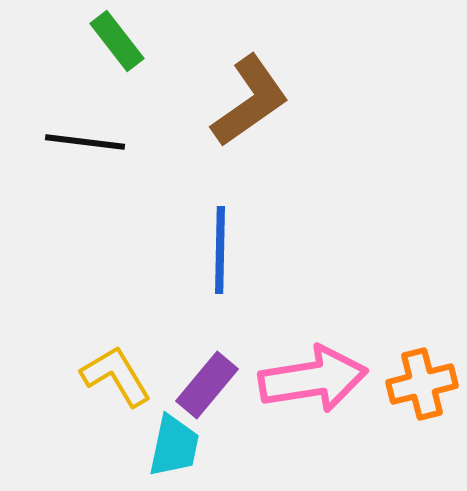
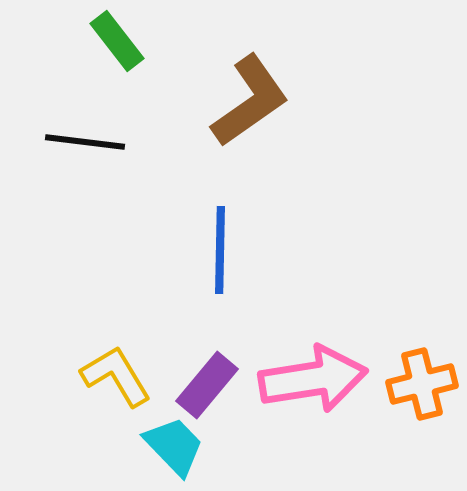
cyan trapezoid: rotated 56 degrees counterclockwise
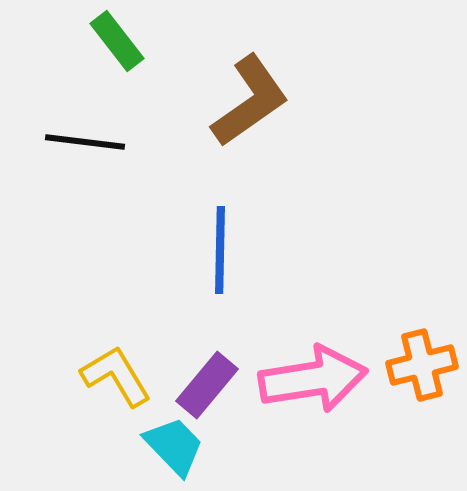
orange cross: moved 19 px up
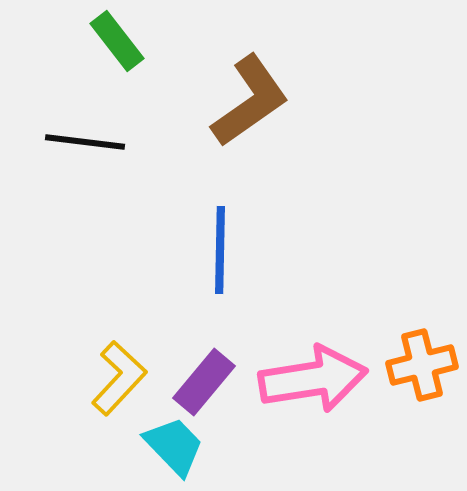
yellow L-shape: moved 3 px right, 2 px down; rotated 74 degrees clockwise
purple rectangle: moved 3 px left, 3 px up
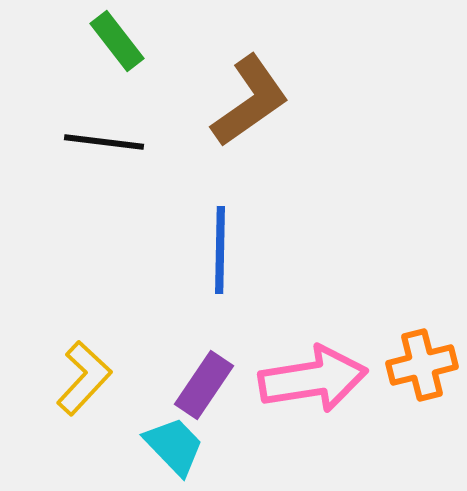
black line: moved 19 px right
yellow L-shape: moved 35 px left
purple rectangle: moved 3 px down; rotated 6 degrees counterclockwise
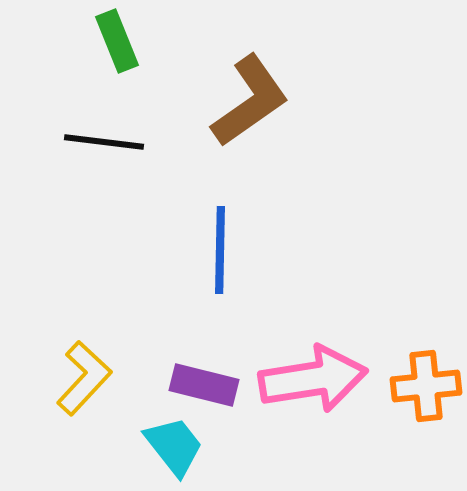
green rectangle: rotated 16 degrees clockwise
orange cross: moved 4 px right, 21 px down; rotated 8 degrees clockwise
purple rectangle: rotated 70 degrees clockwise
cyan trapezoid: rotated 6 degrees clockwise
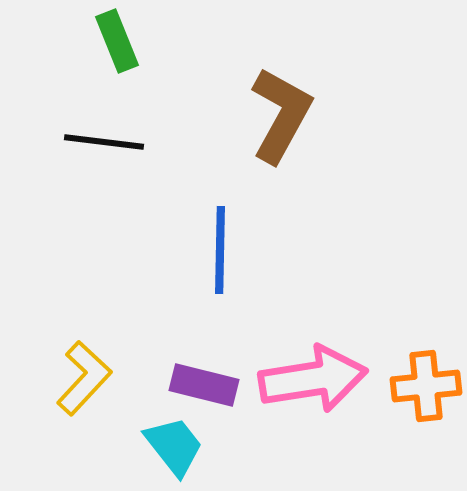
brown L-shape: moved 31 px right, 14 px down; rotated 26 degrees counterclockwise
